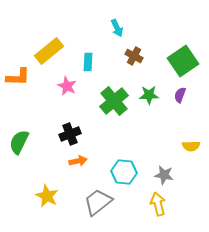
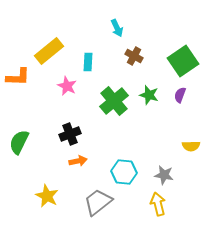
green star: rotated 18 degrees clockwise
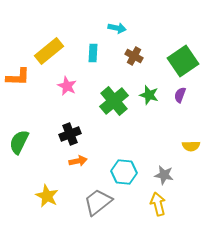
cyan arrow: rotated 54 degrees counterclockwise
cyan rectangle: moved 5 px right, 9 px up
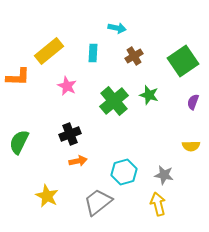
brown cross: rotated 30 degrees clockwise
purple semicircle: moved 13 px right, 7 px down
cyan hexagon: rotated 20 degrees counterclockwise
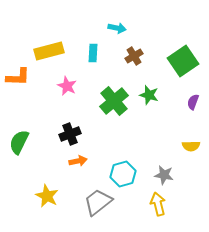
yellow rectangle: rotated 24 degrees clockwise
cyan hexagon: moved 1 px left, 2 px down
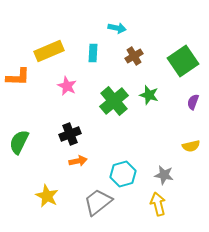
yellow rectangle: rotated 8 degrees counterclockwise
yellow semicircle: rotated 12 degrees counterclockwise
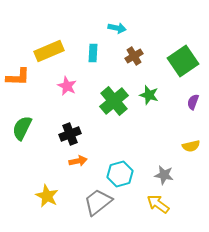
green semicircle: moved 3 px right, 14 px up
cyan hexagon: moved 3 px left
yellow arrow: rotated 40 degrees counterclockwise
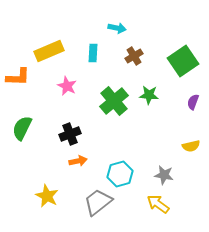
green star: rotated 12 degrees counterclockwise
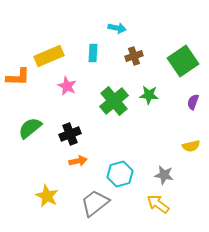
yellow rectangle: moved 5 px down
brown cross: rotated 12 degrees clockwise
green semicircle: moved 8 px right; rotated 25 degrees clockwise
gray trapezoid: moved 3 px left, 1 px down
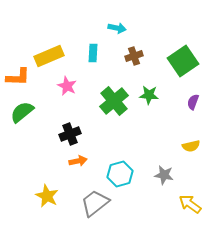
green semicircle: moved 8 px left, 16 px up
yellow arrow: moved 32 px right
